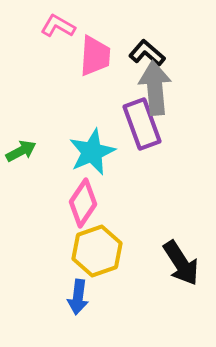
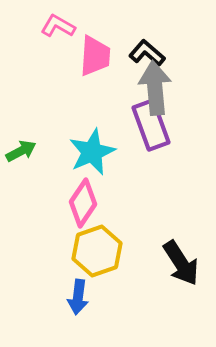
purple rectangle: moved 9 px right, 1 px down
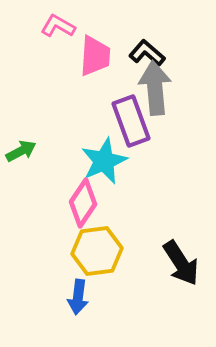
purple rectangle: moved 20 px left, 4 px up
cyan star: moved 12 px right, 9 px down
yellow hexagon: rotated 12 degrees clockwise
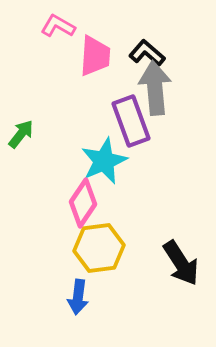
green arrow: moved 17 px up; rotated 24 degrees counterclockwise
yellow hexagon: moved 2 px right, 3 px up
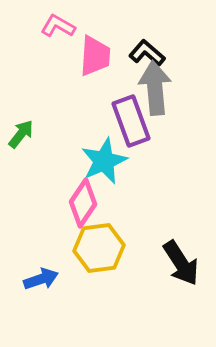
blue arrow: moved 37 px left, 18 px up; rotated 116 degrees counterclockwise
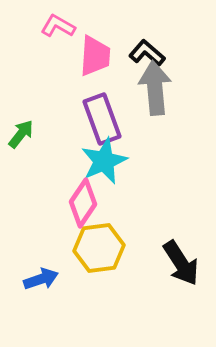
purple rectangle: moved 29 px left, 2 px up
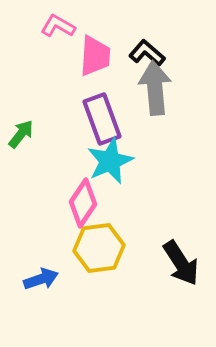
cyan star: moved 6 px right
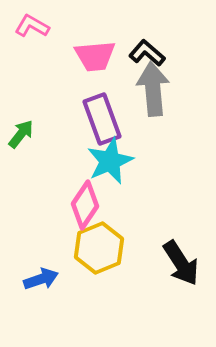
pink L-shape: moved 26 px left
pink trapezoid: rotated 81 degrees clockwise
gray arrow: moved 2 px left, 1 px down
pink diamond: moved 2 px right, 2 px down
yellow hexagon: rotated 15 degrees counterclockwise
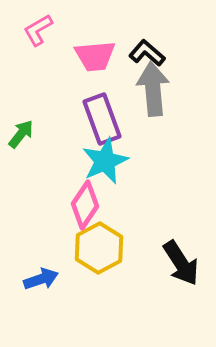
pink L-shape: moved 6 px right, 4 px down; rotated 60 degrees counterclockwise
cyan star: moved 5 px left
yellow hexagon: rotated 6 degrees counterclockwise
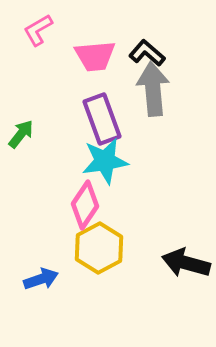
cyan star: rotated 15 degrees clockwise
black arrow: moved 5 px right; rotated 138 degrees clockwise
